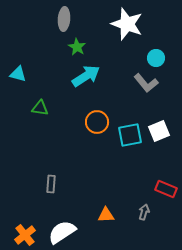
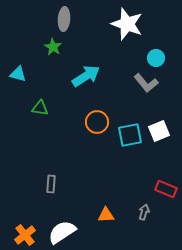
green star: moved 24 px left
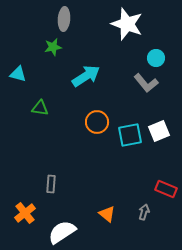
green star: rotated 30 degrees clockwise
orange triangle: moved 1 px right, 1 px up; rotated 42 degrees clockwise
orange cross: moved 22 px up
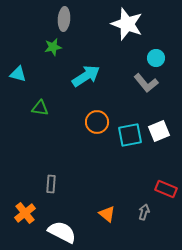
white semicircle: rotated 60 degrees clockwise
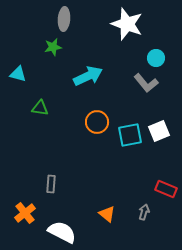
cyan arrow: moved 2 px right; rotated 8 degrees clockwise
